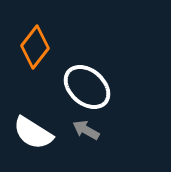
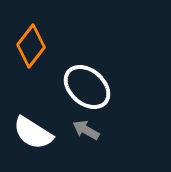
orange diamond: moved 4 px left, 1 px up
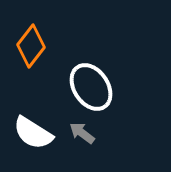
white ellipse: moved 4 px right; rotated 15 degrees clockwise
gray arrow: moved 4 px left, 3 px down; rotated 8 degrees clockwise
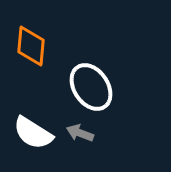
orange diamond: rotated 33 degrees counterclockwise
gray arrow: moved 2 px left; rotated 16 degrees counterclockwise
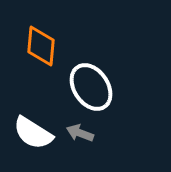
orange diamond: moved 10 px right
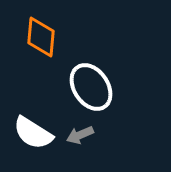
orange diamond: moved 9 px up
gray arrow: moved 2 px down; rotated 44 degrees counterclockwise
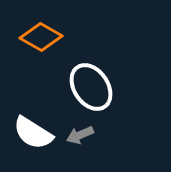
orange diamond: rotated 66 degrees counterclockwise
